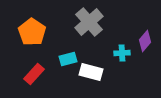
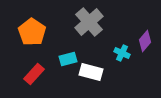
cyan cross: rotated 28 degrees clockwise
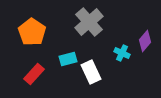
white rectangle: rotated 50 degrees clockwise
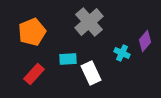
orange pentagon: rotated 16 degrees clockwise
cyan rectangle: rotated 12 degrees clockwise
white rectangle: moved 1 px down
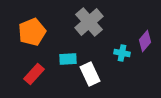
cyan cross: rotated 14 degrees counterclockwise
white rectangle: moved 1 px left, 1 px down
